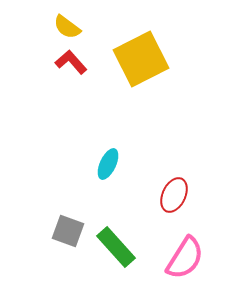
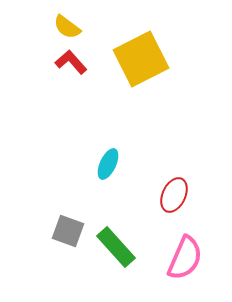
pink semicircle: rotated 9 degrees counterclockwise
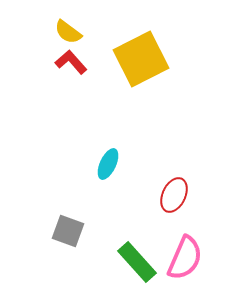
yellow semicircle: moved 1 px right, 5 px down
green rectangle: moved 21 px right, 15 px down
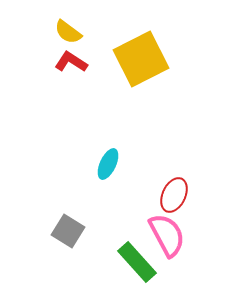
red L-shape: rotated 16 degrees counterclockwise
gray square: rotated 12 degrees clockwise
pink semicircle: moved 18 px left, 23 px up; rotated 51 degrees counterclockwise
